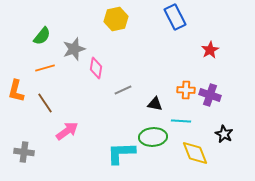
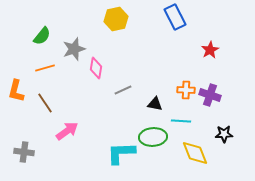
black star: rotated 30 degrees counterclockwise
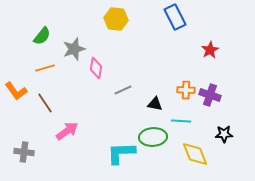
yellow hexagon: rotated 20 degrees clockwise
orange L-shape: rotated 50 degrees counterclockwise
yellow diamond: moved 1 px down
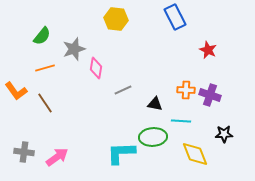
red star: moved 2 px left; rotated 18 degrees counterclockwise
pink arrow: moved 10 px left, 26 px down
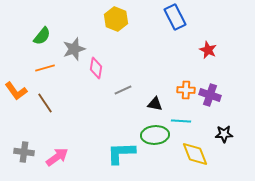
yellow hexagon: rotated 15 degrees clockwise
green ellipse: moved 2 px right, 2 px up
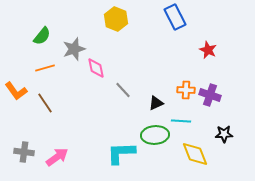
pink diamond: rotated 20 degrees counterclockwise
gray line: rotated 72 degrees clockwise
black triangle: moved 1 px right, 1 px up; rotated 35 degrees counterclockwise
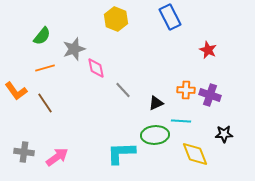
blue rectangle: moved 5 px left
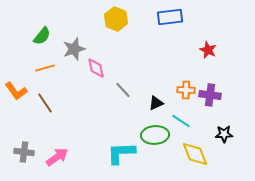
blue rectangle: rotated 70 degrees counterclockwise
purple cross: rotated 10 degrees counterclockwise
cyan line: rotated 30 degrees clockwise
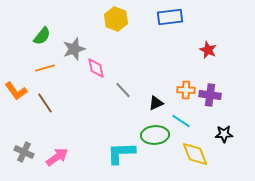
gray cross: rotated 18 degrees clockwise
